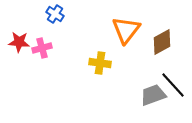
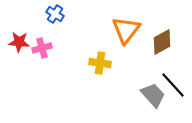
gray trapezoid: rotated 68 degrees clockwise
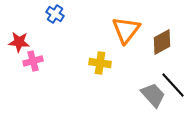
pink cross: moved 9 px left, 13 px down
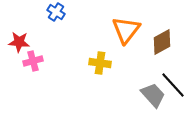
blue cross: moved 1 px right, 2 px up
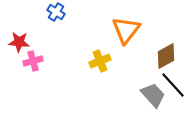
brown diamond: moved 4 px right, 14 px down
yellow cross: moved 2 px up; rotated 30 degrees counterclockwise
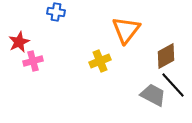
blue cross: rotated 24 degrees counterclockwise
red star: rotated 30 degrees counterclockwise
gray trapezoid: rotated 20 degrees counterclockwise
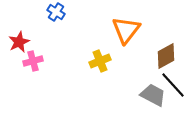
blue cross: rotated 24 degrees clockwise
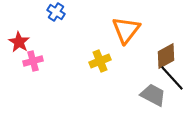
red star: rotated 15 degrees counterclockwise
black line: moved 1 px left, 7 px up
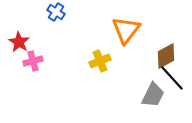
gray trapezoid: rotated 88 degrees clockwise
